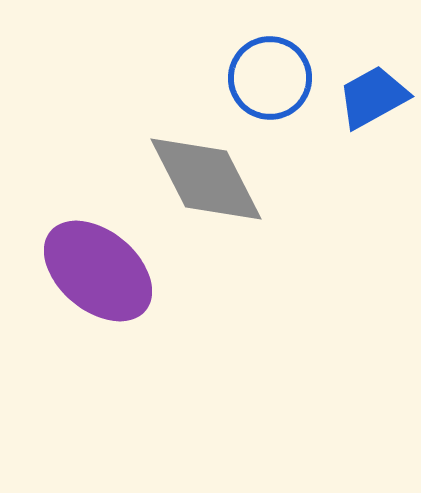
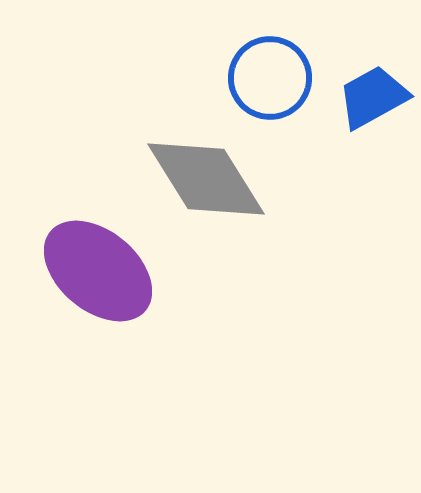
gray diamond: rotated 5 degrees counterclockwise
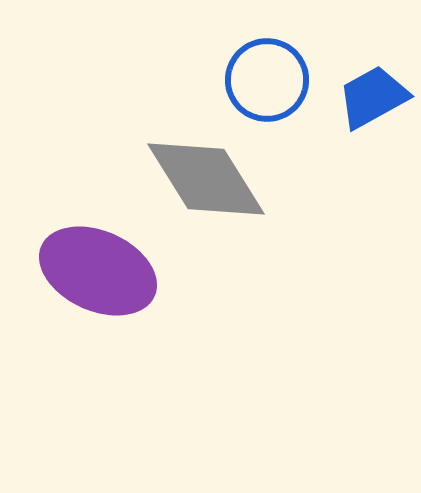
blue circle: moved 3 px left, 2 px down
purple ellipse: rotated 16 degrees counterclockwise
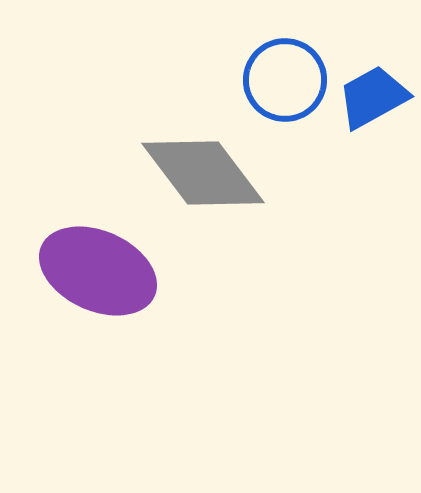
blue circle: moved 18 px right
gray diamond: moved 3 px left, 6 px up; rotated 5 degrees counterclockwise
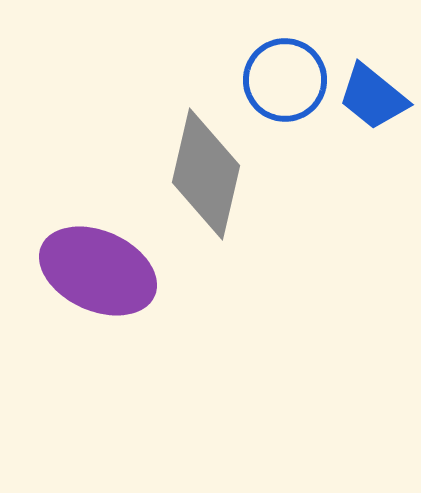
blue trapezoid: rotated 112 degrees counterclockwise
gray diamond: moved 3 px right, 1 px down; rotated 50 degrees clockwise
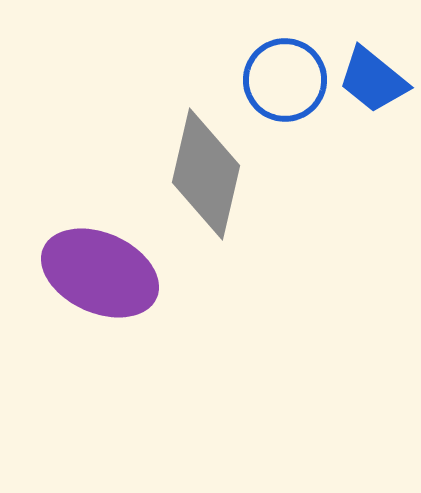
blue trapezoid: moved 17 px up
purple ellipse: moved 2 px right, 2 px down
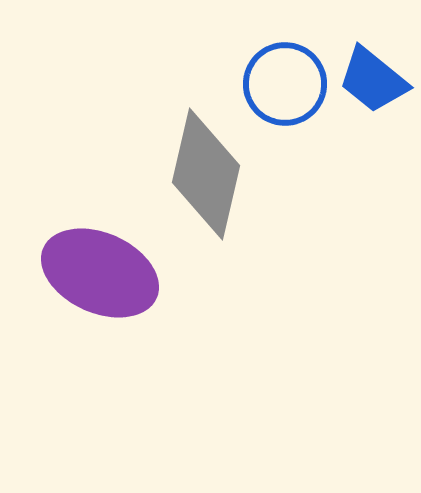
blue circle: moved 4 px down
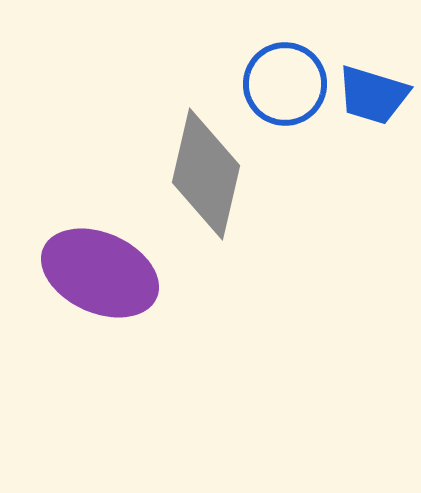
blue trapezoid: moved 15 px down; rotated 22 degrees counterclockwise
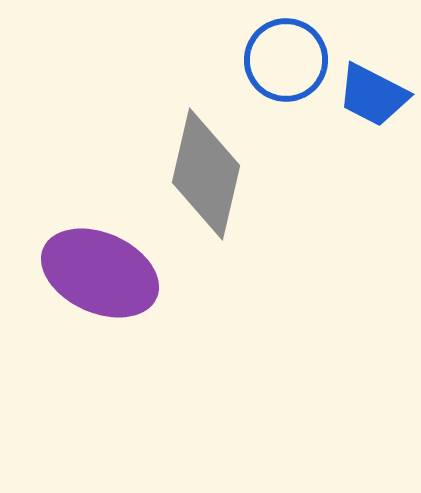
blue circle: moved 1 px right, 24 px up
blue trapezoid: rotated 10 degrees clockwise
